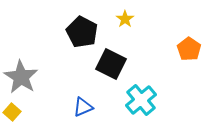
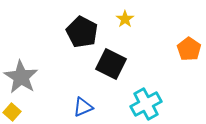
cyan cross: moved 5 px right, 4 px down; rotated 12 degrees clockwise
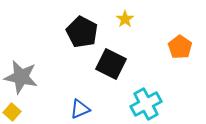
orange pentagon: moved 9 px left, 2 px up
gray star: rotated 20 degrees counterclockwise
blue triangle: moved 3 px left, 2 px down
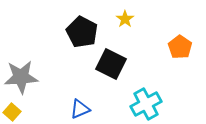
gray star: rotated 16 degrees counterclockwise
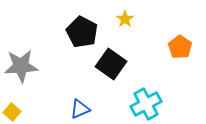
black square: rotated 8 degrees clockwise
gray star: moved 11 px up
